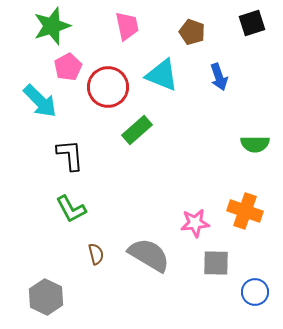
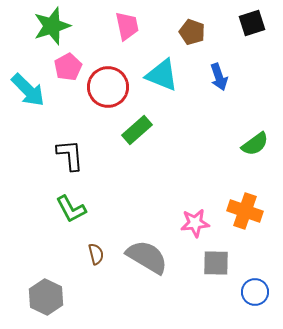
cyan arrow: moved 12 px left, 11 px up
green semicircle: rotated 36 degrees counterclockwise
gray semicircle: moved 2 px left, 2 px down
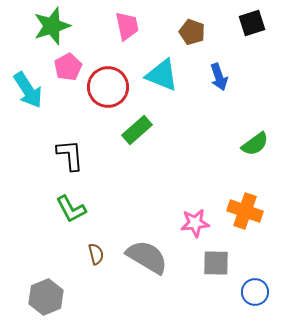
cyan arrow: rotated 12 degrees clockwise
gray hexagon: rotated 12 degrees clockwise
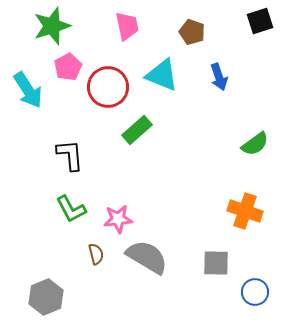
black square: moved 8 px right, 2 px up
pink star: moved 77 px left, 4 px up
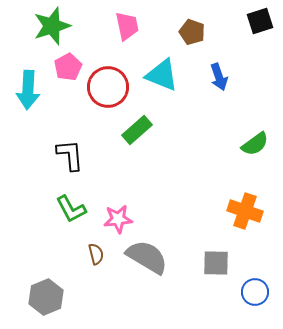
cyan arrow: rotated 36 degrees clockwise
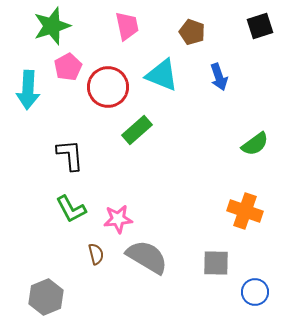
black square: moved 5 px down
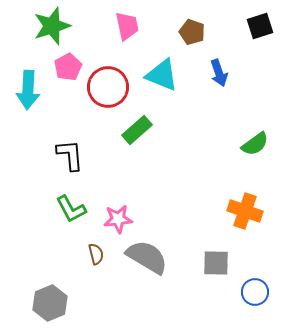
blue arrow: moved 4 px up
gray hexagon: moved 4 px right, 6 px down
